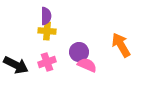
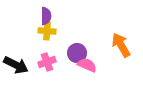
purple circle: moved 2 px left, 1 px down
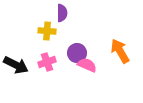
purple semicircle: moved 16 px right, 3 px up
orange arrow: moved 1 px left, 6 px down
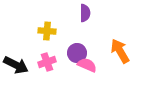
purple semicircle: moved 23 px right
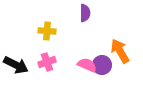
purple circle: moved 25 px right, 12 px down
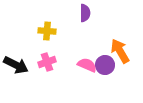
purple circle: moved 3 px right
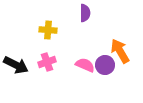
yellow cross: moved 1 px right, 1 px up
pink semicircle: moved 2 px left
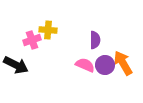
purple semicircle: moved 10 px right, 27 px down
orange arrow: moved 3 px right, 12 px down
pink cross: moved 15 px left, 22 px up
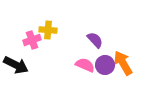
purple semicircle: rotated 42 degrees counterclockwise
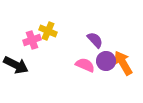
yellow cross: moved 1 px down; rotated 18 degrees clockwise
purple circle: moved 1 px right, 4 px up
